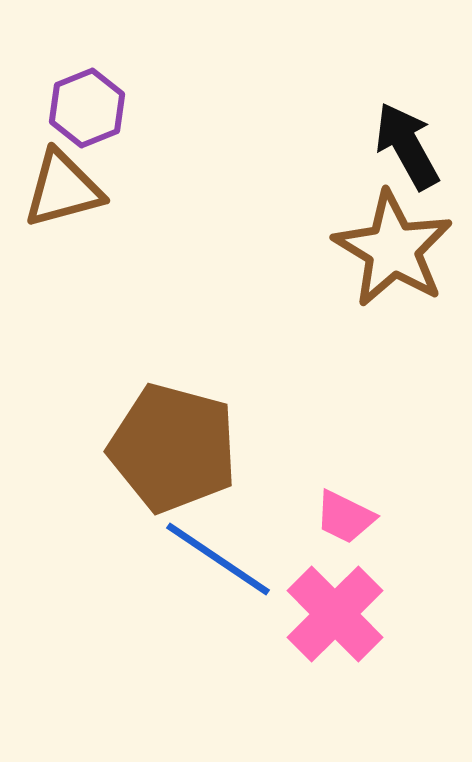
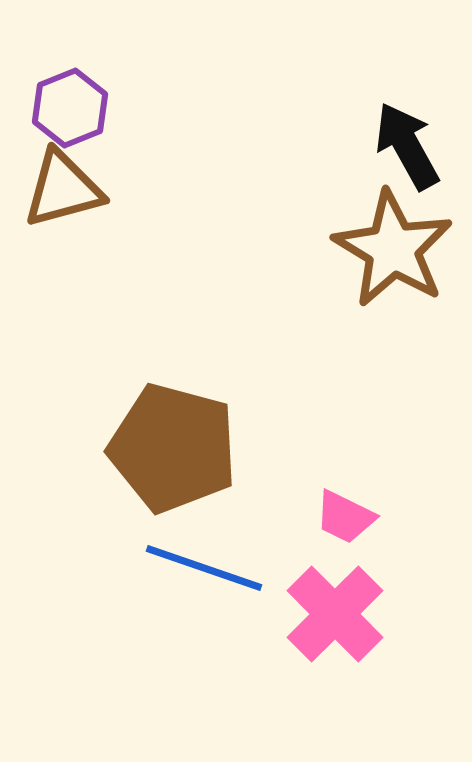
purple hexagon: moved 17 px left
blue line: moved 14 px left, 9 px down; rotated 15 degrees counterclockwise
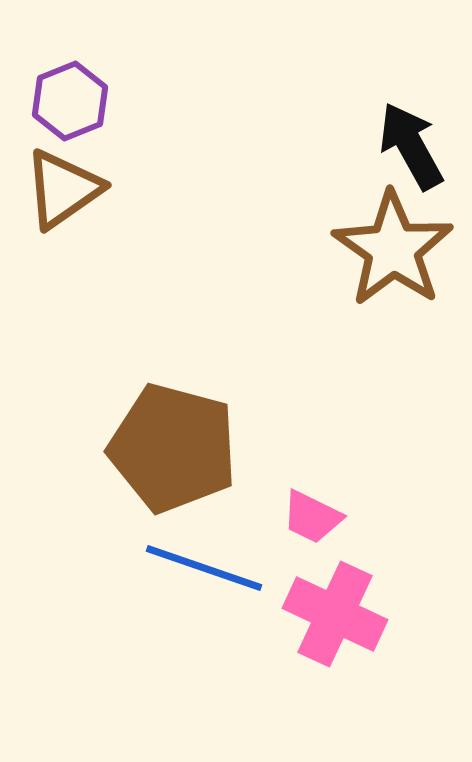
purple hexagon: moved 7 px up
black arrow: moved 4 px right
brown triangle: rotated 20 degrees counterclockwise
brown star: rotated 4 degrees clockwise
pink trapezoid: moved 33 px left
pink cross: rotated 20 degrees counterclockwise
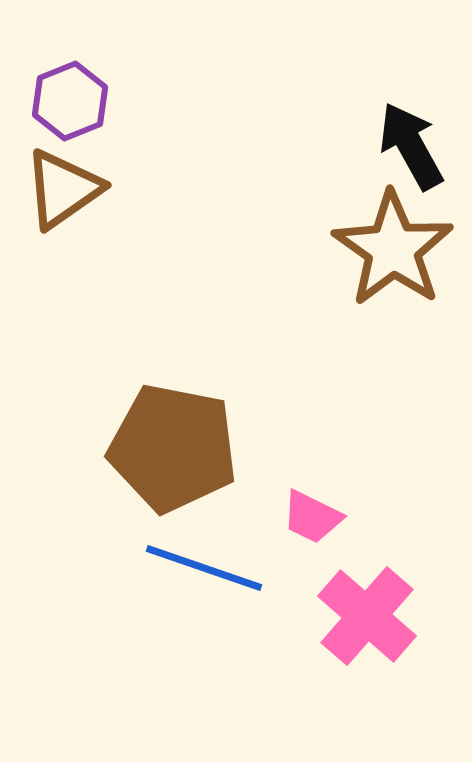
brown pentagon: rotated 4 degrees counterclockwise
pink cross: moved 32 px right, 2 px down; rotated 16 degrees clockwise
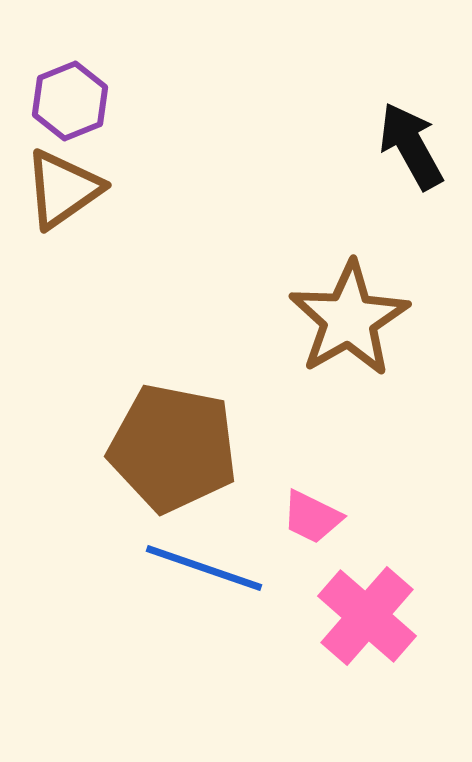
brown star: moved 44 px left, 70 px down; rotated 7 degrees clockwise
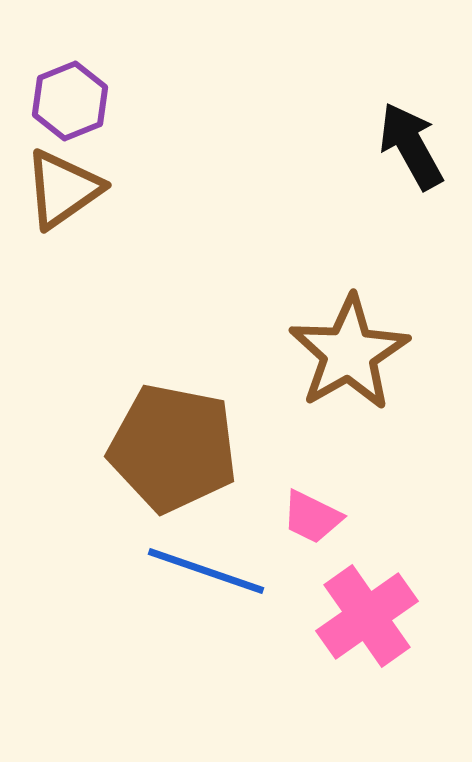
brown star: moved 34 px down
blue line: moved 2 px right, 3 px down
pink cross: rotated 14 degrees clockwise
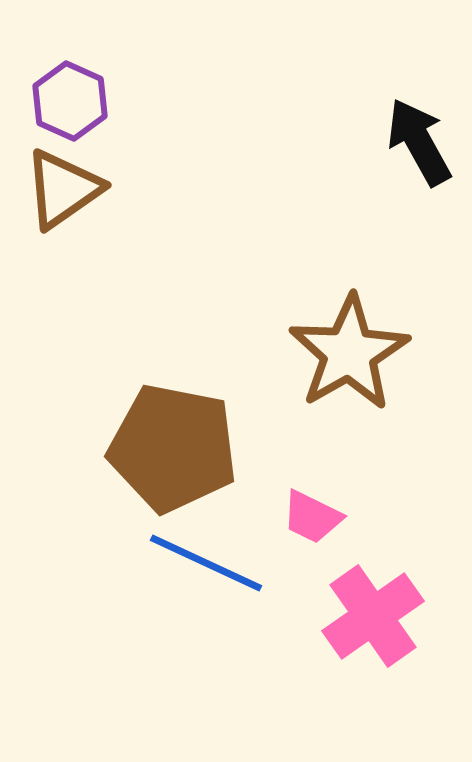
purple hexagon: rotated 14 degrees counterclockwise
black arrow: moved 8 px right, 4 px up
blue line: moved 8 px up; rotated 6 degrees clockwise
pink cross: moved 6 px right
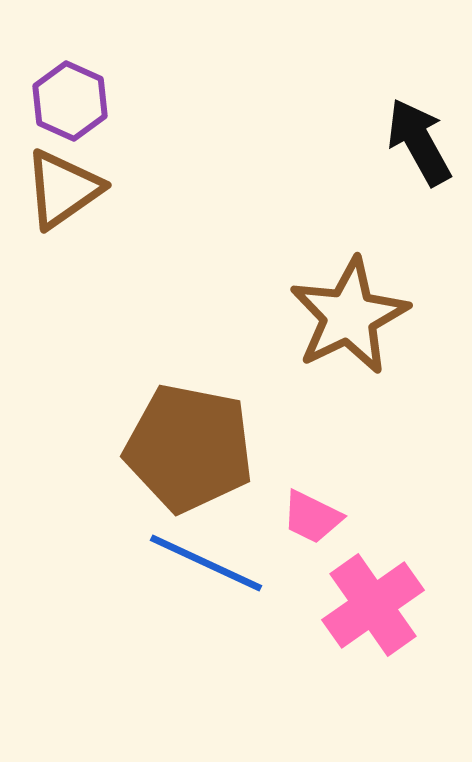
brown star: moved 37 px up; rotated 4 degrees clockwise
brown pentagon: moved 16 px right
pink cross: moved 11 px up
